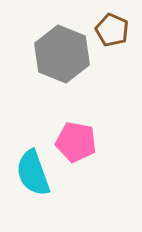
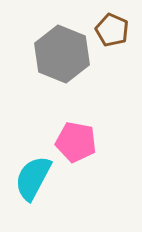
cyan semicircle: moved 5 px down; rotated 48 degrees clockwise
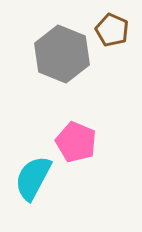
pink pentagon: rotated 12 degrees clockwise
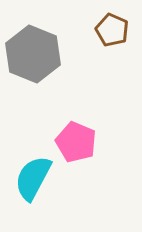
gray hexagon: moved 29 px left
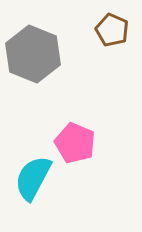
pink pentagon: moved 1 px left, 1 px down
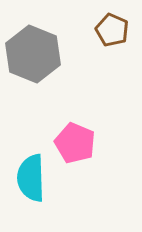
cyan semicircle: moved 2 px left; rotated 30 degrees counterclockwise
